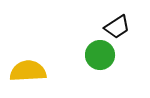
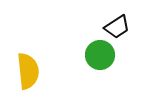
yellow semicircle: rotated 87 degrees clockwise
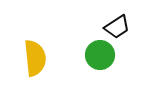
yellow semicircle: moved 7 px right, 13 px up
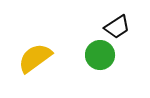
yellow semicircle: rotated 120 degrees counterclockwise
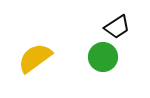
green circle: moved 3 px right, 2 px down
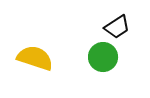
yellow semicircle: rotated 54 degrees clockwise
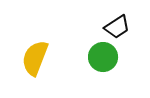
yellow semicircle: rotated 87 degrees counterclockwise
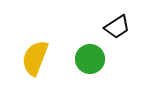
green circle: moved 13 px left, 2 px down
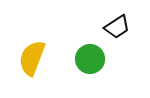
yellow semicircle: moved 3 px left
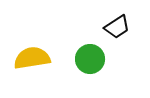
yellow semicircle: rotated 60 degrees clockwise
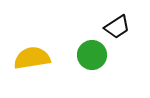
green circle: moved 2 px right, 4 px up
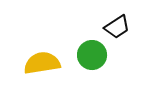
yellow semicircle: moved 10 px right, 5 px down
